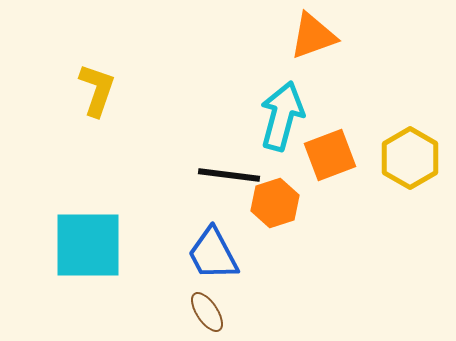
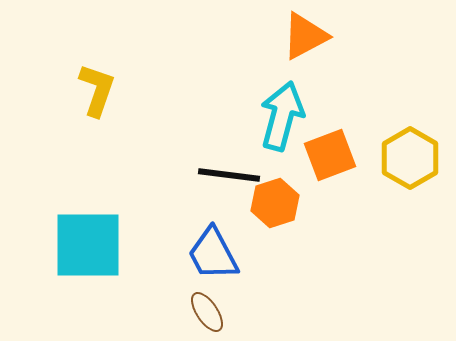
orange triangle: moved 8 px left; rotated 8 degrees counterclockwise
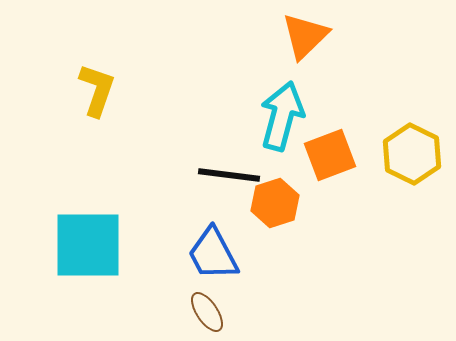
orange triangle: rotated 16 degrees counterclockwise
yellow hexagon: moved 2 px right, 4 px up; rotated 4 degrees counterclockwise
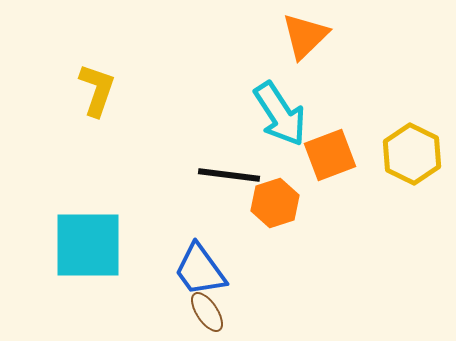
cyan arrow: moved 2 px left, 2 px up; rotated 132 degrees clockwise
blue trapezoid: moved 13 px left, 16 px down; rotated 8 degrees counterclockwise
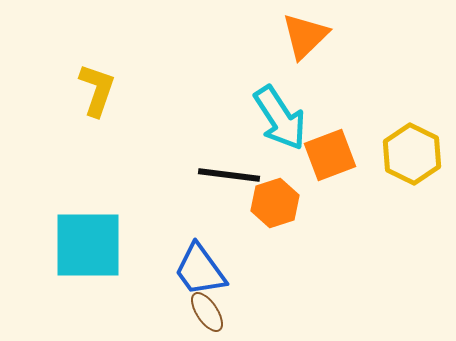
cyan arrow: moved 4 px down
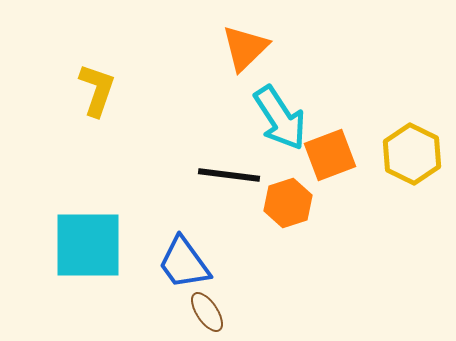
orange triangle: moved 60 px left, 12 px down
orange hexagon: moved 13 px right
blue trapezoid: moved 16 px left, 7 px up
